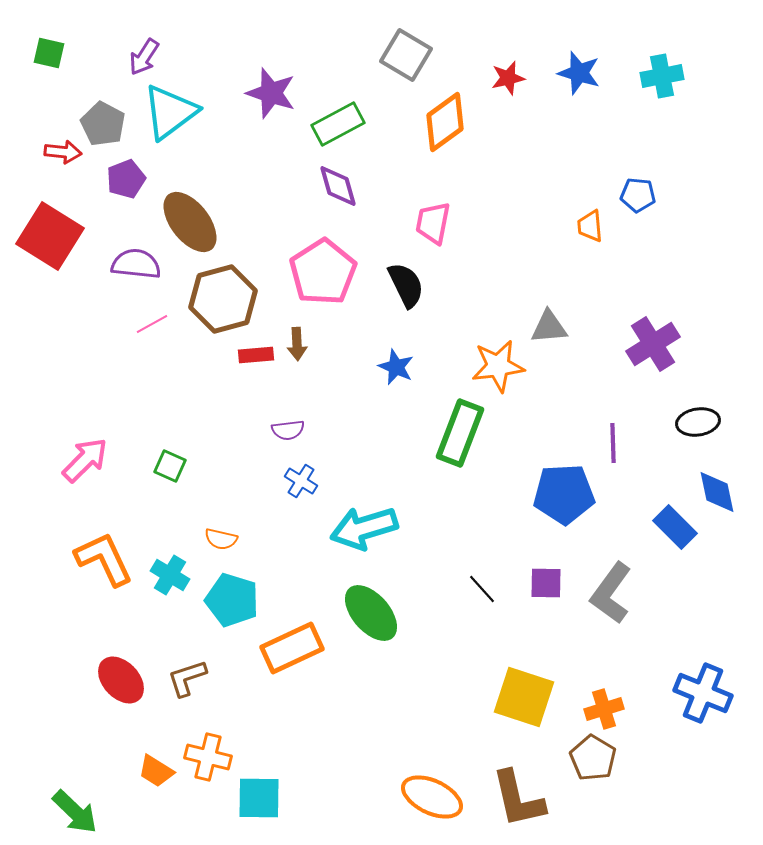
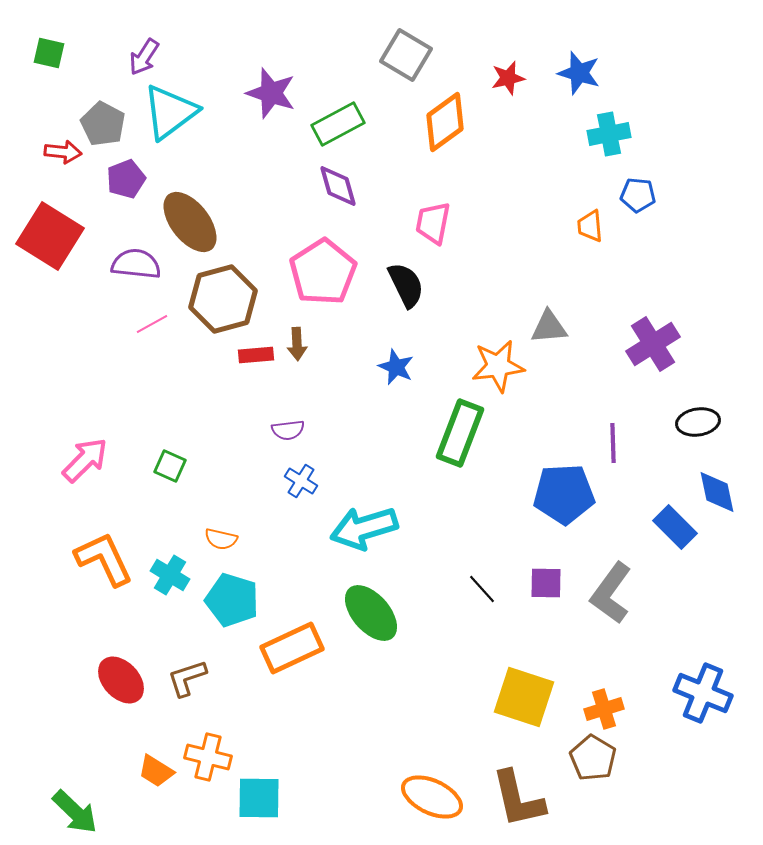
cyan cross at (662, 76): moved 53 px left, 58 px down
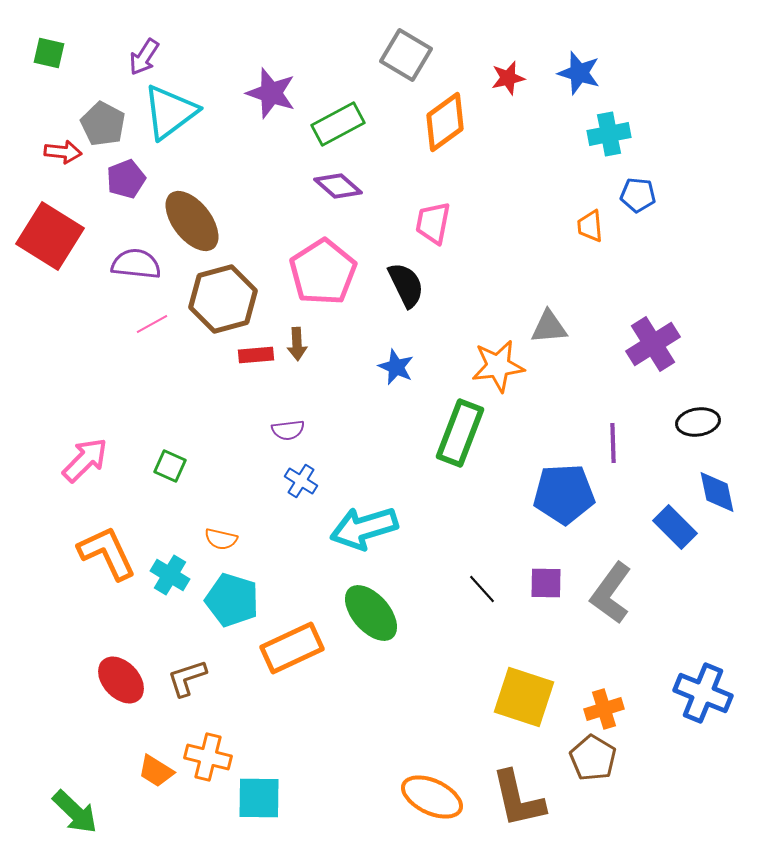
purple diamond at (338, 186): rotated 33 degrees counterclockwise
brown ellipse at (190, 222): moved 2 px right, 1 px up
orange L-shape at (104, 559): moved 3 px right, 6 px up
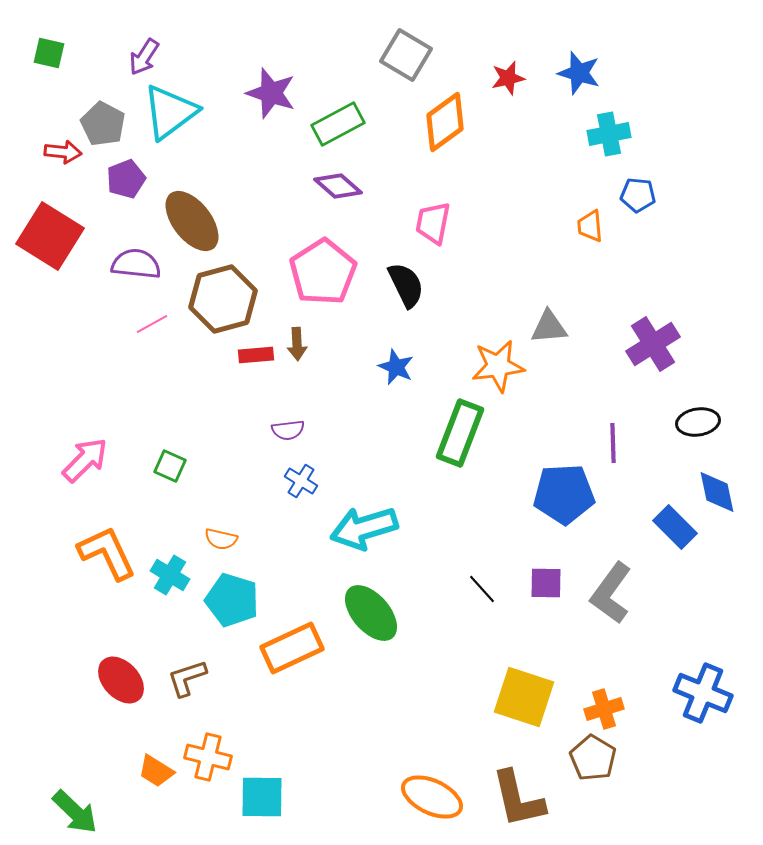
cyan square at (259, 798): moved 3 px right, 1 px up
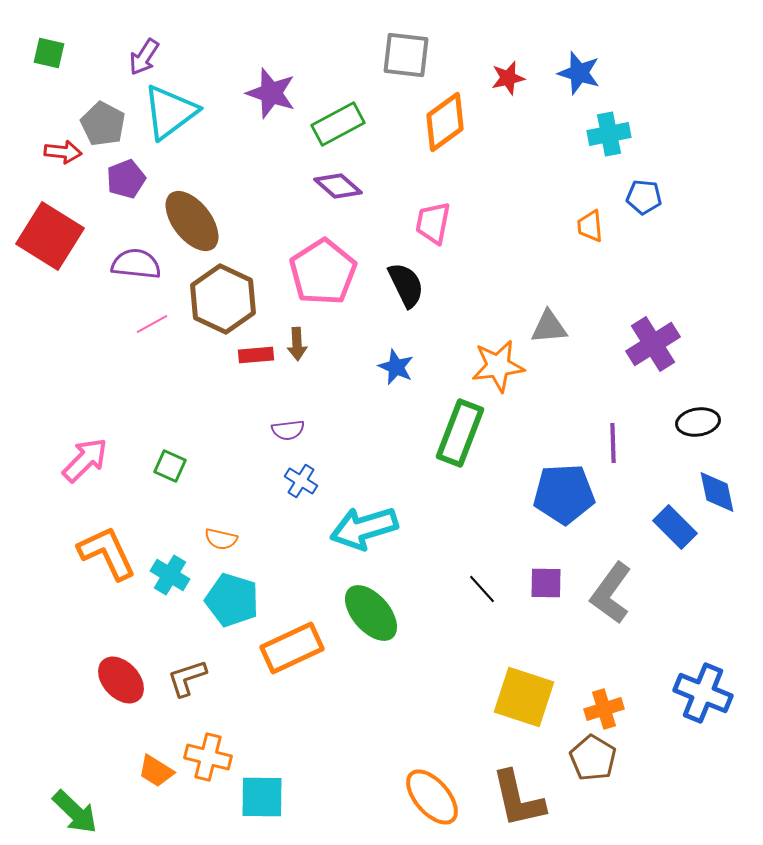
gray square at (406, 55): rotated 24 degrees counterclockwise
blue pentagon at (638, 195): moved 6 px right, 2 px down
brown hexagon at (223, 299): rotated 20 degrees counterclockwise
orange ellipse at (432, 797): rotated 24 degrees clockwise
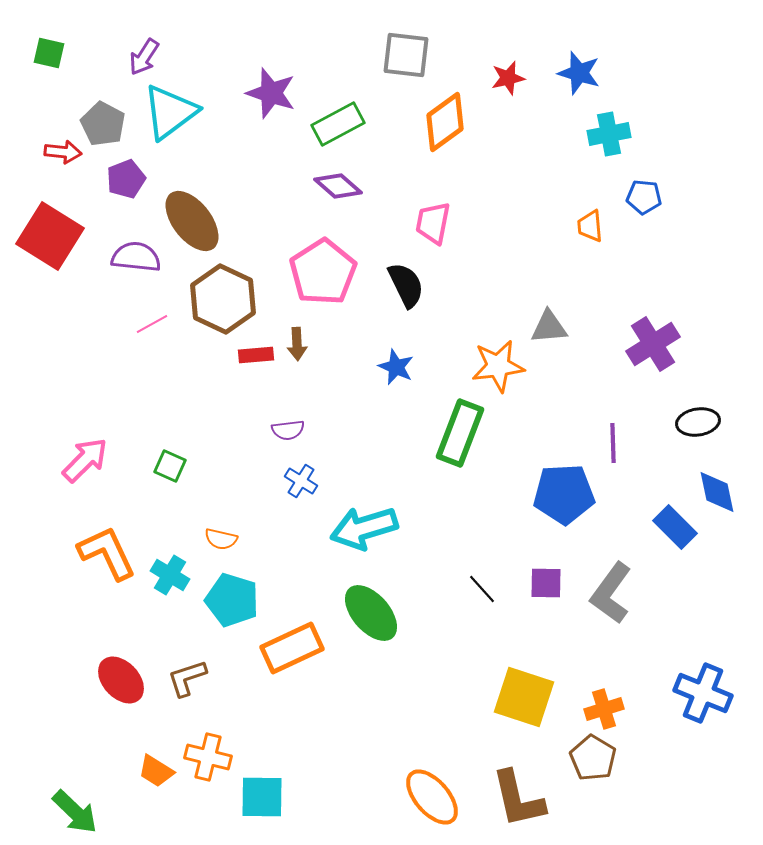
purple semicircle at (136, 264): moved 7 px up
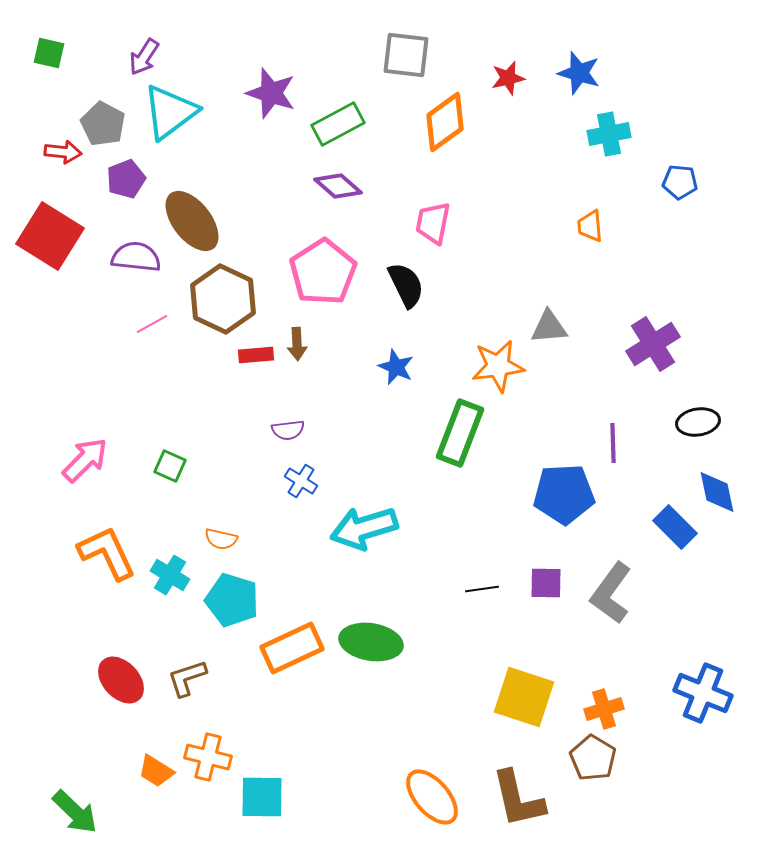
blue pentagon at (644, 197): moved 36 px right, 15 px up
black line at (482, 589): rotated 56 degrees counterclockwise
green ellipse at (371, 613): moved 29 px down; rotated 40 degrees counterclockwise
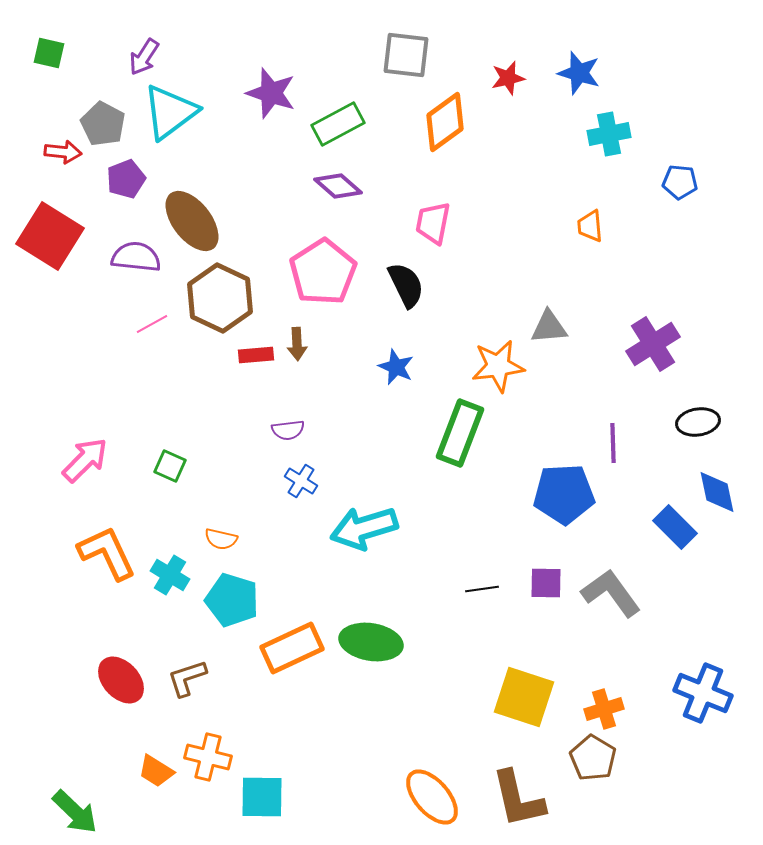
brown hexagon at (223, 299): moved 3 px left, 1 px up
gray L-shape at (611, 593): rotated 108 degrees clockwise
